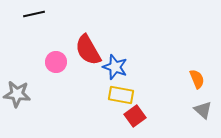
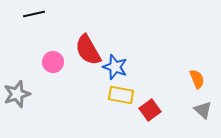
pink circle: moved 3 px left
gray star: rotated 24 degrees counterclockwise
red square: moved 15 px right, 6 px up
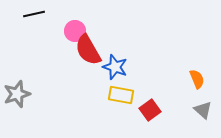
pink circle: moved 22 px right, 31 px up
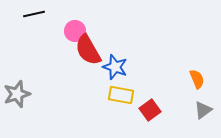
gray triangle: rotated 42 degrees clockwise
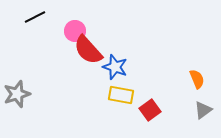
black line: moved 1 px right, 3 px down; rotated 15 degrees counterclockwise
red semicircle: rotated 12 degrees counterclockwise
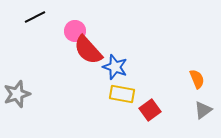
yellow rectangle: moved 1 px right, 1 px up
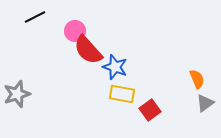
gray triangle: moved 2 px right, 7 px up
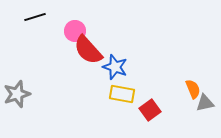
black line: rotated 10 degrees clockwise
orange semicircle: moved 4 px left, 10 px down
gray triangle: rotated 24 degrees clockwise
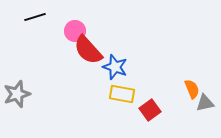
orange semicircle: moved 1 px left
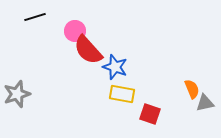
red square: moved 4 px down; rotated 35 degrees counterclockwise
